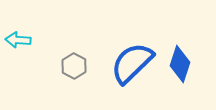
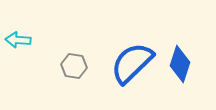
gray hexagon: rotated 20 degrees counterclockwise
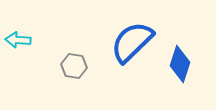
blue semicircle: moved 21 px up
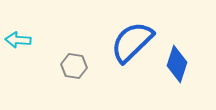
blue diamond: moved 3 px left
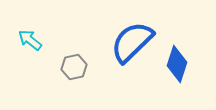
cyan arrow: moved 12 px right; rotated 35 degrees clockwise
gray hexagon: moved 1 px down; rotated 20 degrees counterclockwise
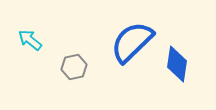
blue diamond: rotated 9 degrees counterclockwise
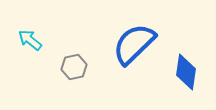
blue semicircle: moved 2 px right, 2 px down
blue diamond: moved 9 px right, 8 px down
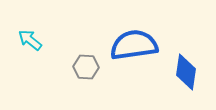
blue semicircle: moved 1 px down; rotated 36 degrees clockwise
gray hexagon: moved 12 px right; rotated 15 degrees clockwise
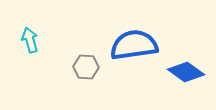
cyan arrow: rotated 35 degrees clockwise
blue diamond: rotated 63 degrees counterclockwise
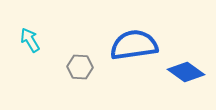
cyan arrow: rotated 15 degrees counterclockwise
gray hexagon: moved 6 px left
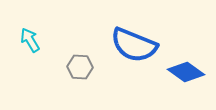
blue semicircle: rotated 150 degrees counterclockwise
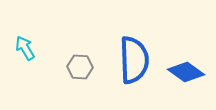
cyan arrow: moved 5 px left, 8 px down
blue semicircle: moved 15 px down; rotated 114 degrees counterclockwise
